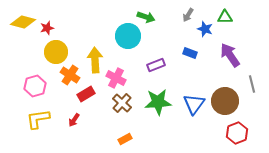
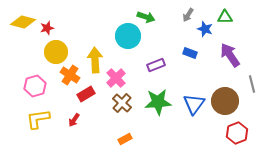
pink cross: rotated 18 degrees clockwise
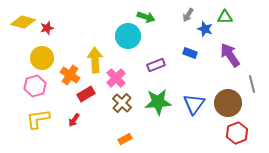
yellow circle: moved 14 px left, 6 px down
brown circle: moved 3 px right, 2 px down
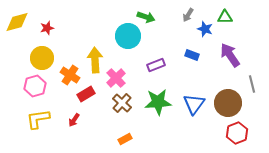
yellow diamond: moved 6 px left; rotated 30 degrees counterclockwise
blue rectangle: moved 2 px right, 2 px down
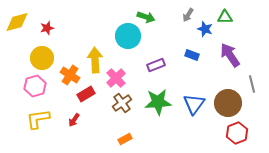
brown cross: rotated 12 degrees clockwise
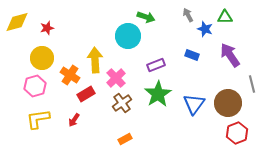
gray arrow: rotated 120 degrees clockwise
green star: moved 8 px up; rotated 28 degrees counterclockwise
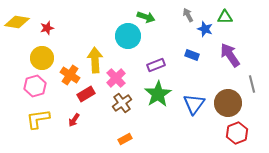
yellow diamond: rotated 25 degrees clockwise
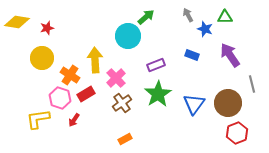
green arrow: rotated 60 degrees counterclockwise
pink hexagon: moved 25 px right, 12 px down; rotated 25 degrees counterclockwise
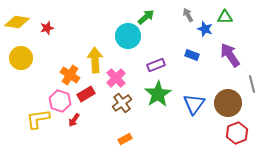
yellow circle: moved 21 px left
pink hexagon: moved 3 px down
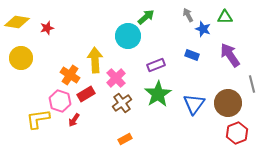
blue star: moved 2 px left
